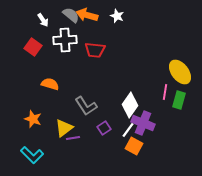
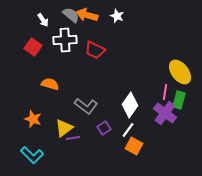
red trapezoid: rotated 20 degrees clockwise
gray L-shape: rotated 20 degrees counterclockwise
purple cross: moved 22 px right, 10 px up; rotated 15 degrees clockwise
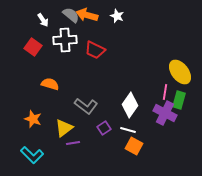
purple cross: rotated 10 degrees counterclockwise
white line: rotated 70 degrees clockwise
purple line: moved 5 px down
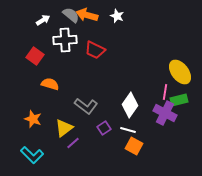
white arrow: rotated 88 degrees counterclockwise
red square: moved 2 px right, 9 px down
green rectangle: rotated 60 degrees clockwise
purple line: rotated 32 degrees counterclockwise
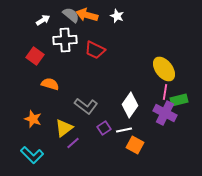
yellow ellipse: moved 16 px left, 3 px up
white line: moved 4 px left; rotated 28 degrees counterclockwise
orange square: moved 1 px right, 1 px up
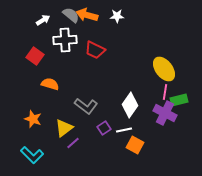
white star: rotated 24 degrees counterclockwise
